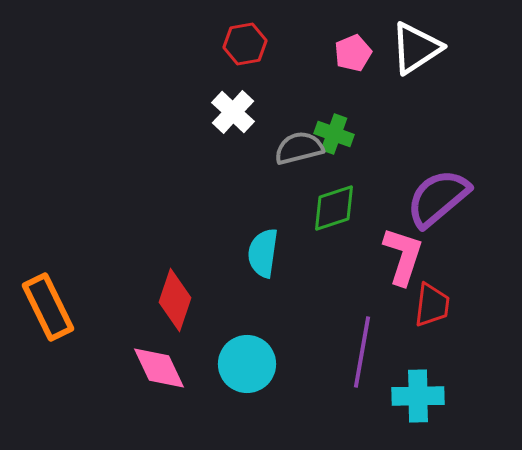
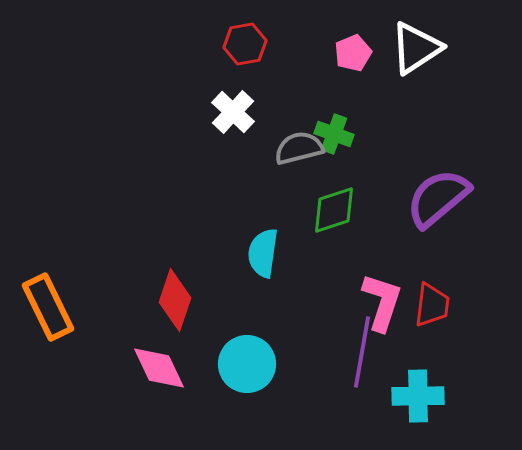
green diamond: moved 2 px down
pink L-shape: moved 21 px left, 46 px down
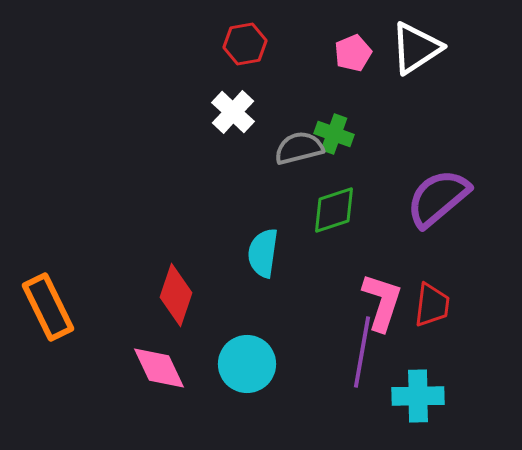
red diamond: moved 1 px right, 5 px up
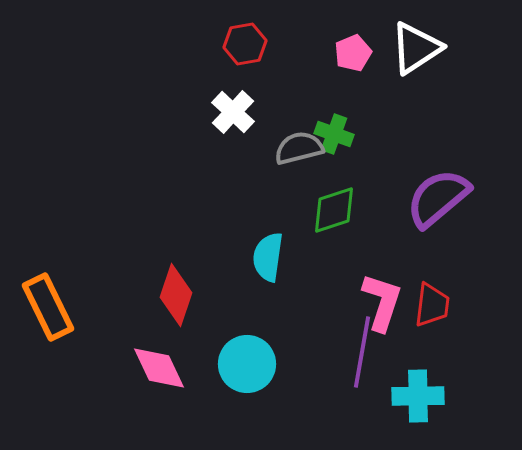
cyan semicircle: moved 5 px right, 4 px down
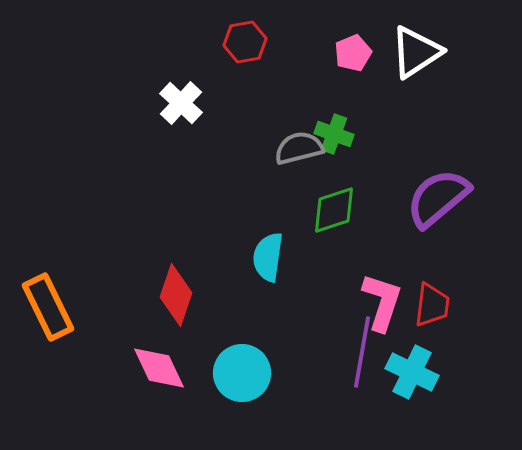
red hexagon: moved 2 px up
white triangle: moved 4 px down
white cross: moved 52 px left, 9 px up
cyan circle: moved 5 px left, 9 px down
cyan cross: moved 6 px left, 24 px up; rotated 27 degrees clockwise
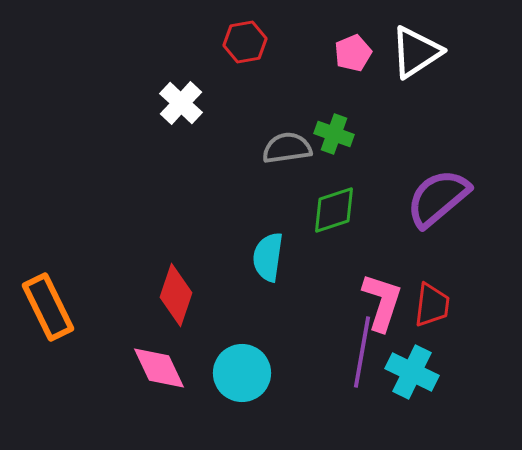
gray semicircle: moved 12 px left; rotated 6 degrees clockwise
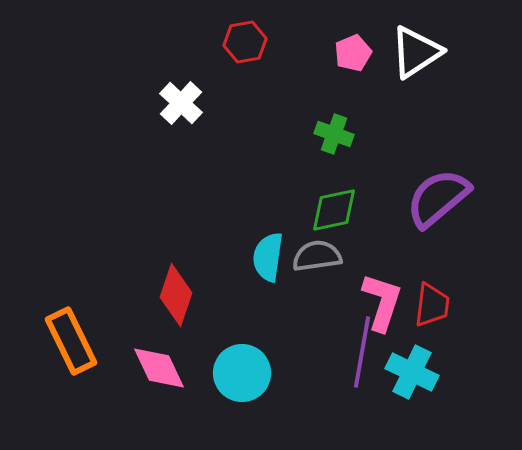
gray semicircle: moved 30 px right, 108 px down
green diamond: rotated 6 degrees clockwise
orange rectangle: moved 23 px right, 34 px down
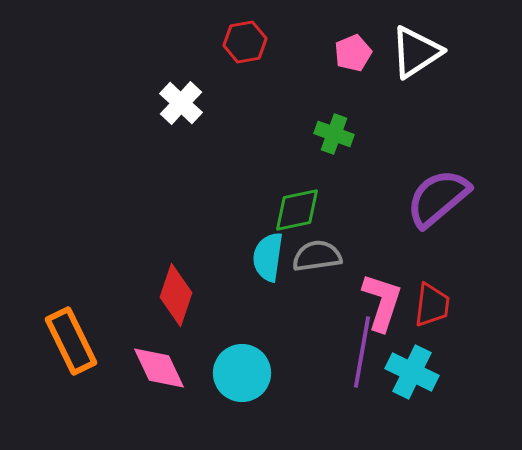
green diamond: moved 37 px left
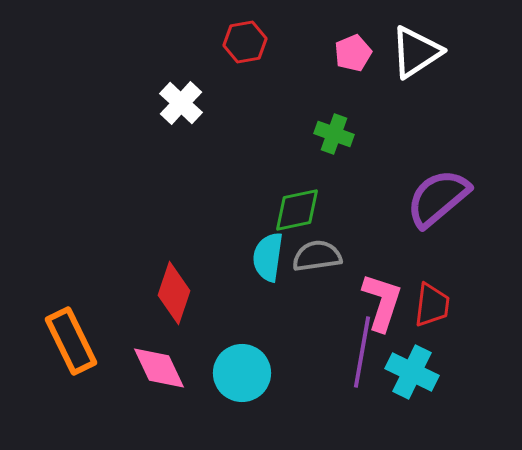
red diamond: moved 2 px left, 2 px up
